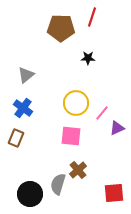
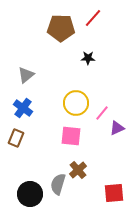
red line: moved 1 px right, 1 px down; rotated 24 degrees clockwise
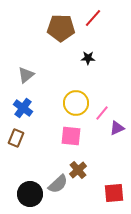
gray semicircle: rotated 150 degrees counterclockwise
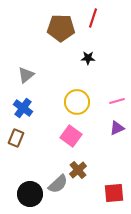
red line: rotated 24 degrees counterclockwise
yellow circle: moved 1 px right, 1 px up
pink line: moved 15 px right, 12 px up; rotated 35 degrees clockwise
pink square: rotated 30 degrees clockwise
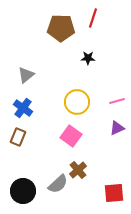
brown rectangle: moved 2 px right, 1 px up
black circle: moved 7 px left, 3 px up
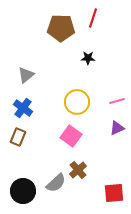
gray semicircle: moved 2 px left, 1 px up
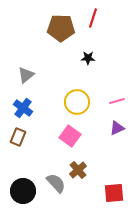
pink square: moved 1 px left
gray semicircle: rotated 90 degrees counterclockwise
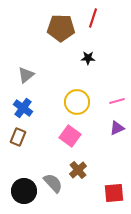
gray semicircle: moved 3 px left
black circle: moved 1 px right
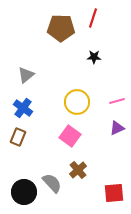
black star: moved 6 px right, 1 px up
gray semicircle: moved 1 px left
black circle: moved 1 px down
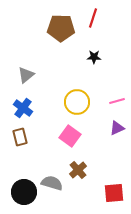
brown rectangle: moved 2 px right; rotated 36 degrees counterclockwise
gray semicircle: rotated 30 degrees counterclockwise
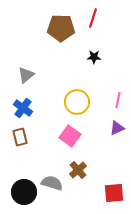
pink line: moved 1 px right, 1 px up; rotated 63 degrees counterclockwise
